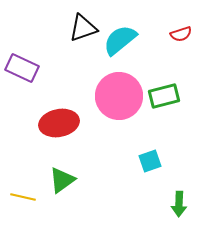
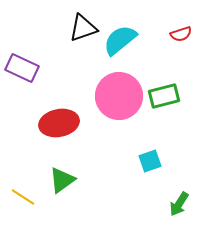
yellow line: rotated 20 degrees clockwise
green arrow: rotated 30 degrees clockwise
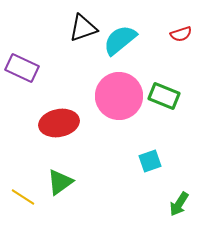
green rectangle: rotated 36 degrees clockwise
green triangle: moved 2 px left, 2 px down
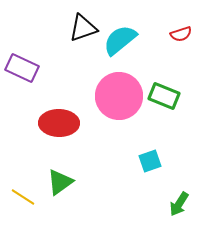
red ellipse: rotated 12 degrees clockwise
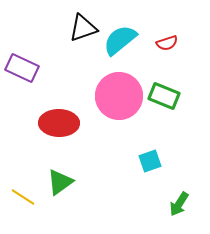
red semicircle: moved 14 px left, 9 px down
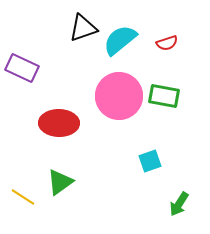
green rectangle: rotated 12 degrees counterclockwise
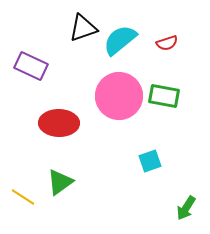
purple rectangle: moved 9 px right, 2 px up
green arrow: moved 7 px right, 4 px down
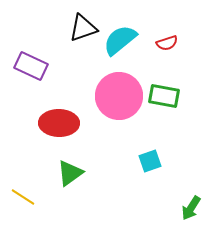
green triangle: moved 10 px right, 9 px up
green arrow: moved 5 px right
